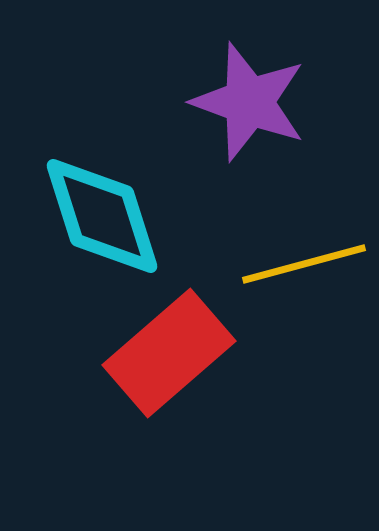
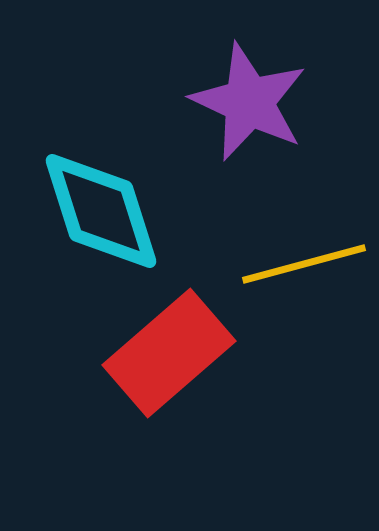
purple star: rotated 5 degrees clockwise
cyan diamond: moved 1 px left, 5 px up
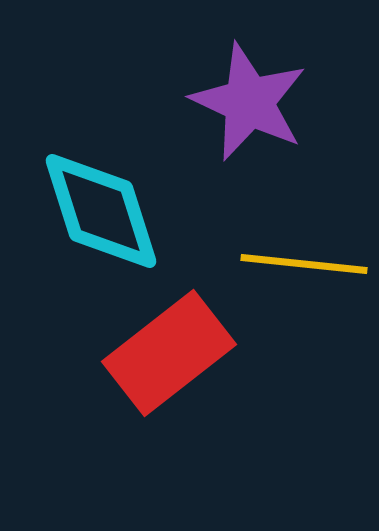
yellow line: rotated 21 degrees clockwise
red rectangle: rotated 3 degrees clockwise
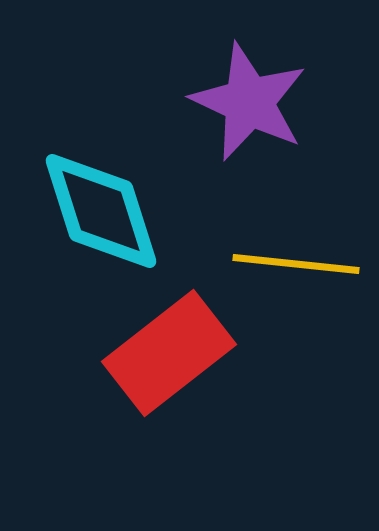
yellow line: moved 8 px left
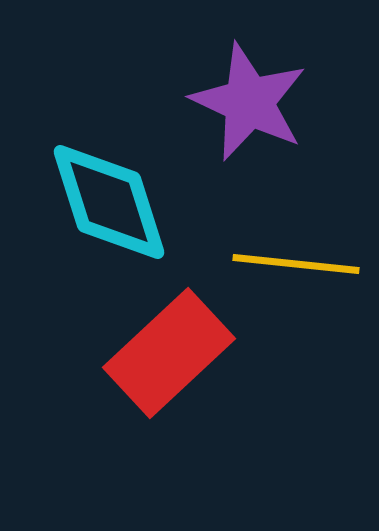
cyan diamond: moved 8 px right, 9 px up
red rectangle: rotated 5 degrees counterclockwise
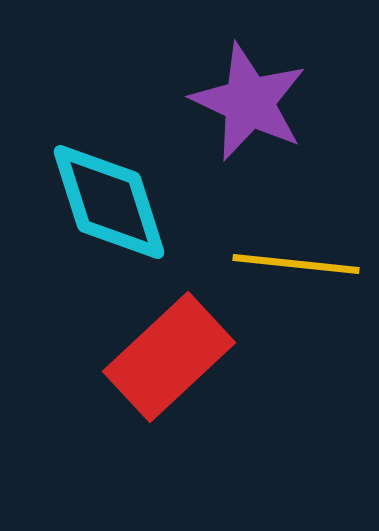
red rectangle: moved 4 px down
